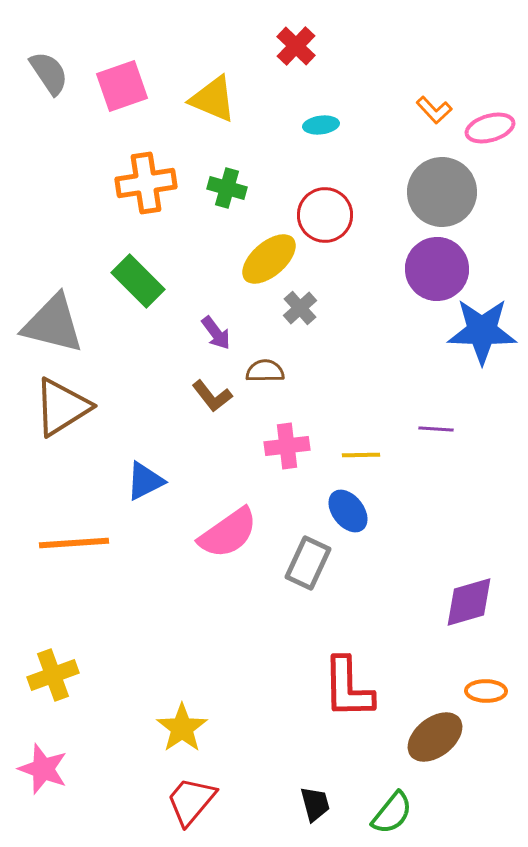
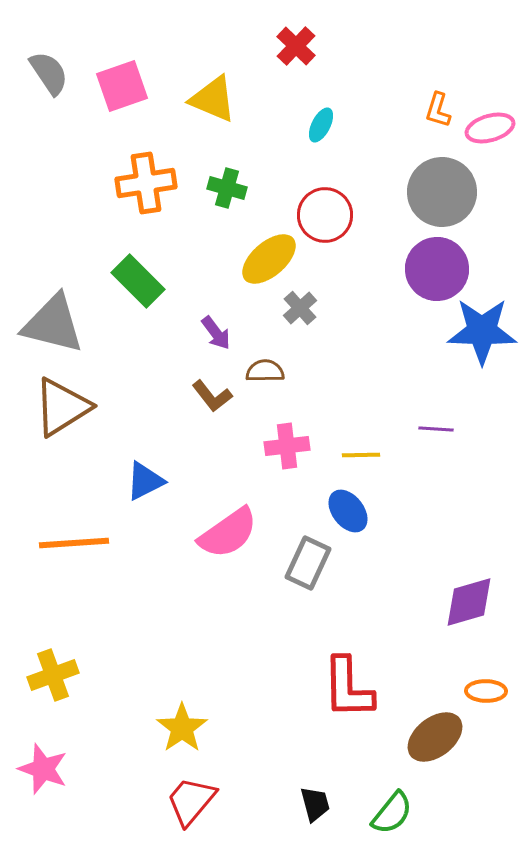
orange L-shape: moved 4 px right; rotated 60 degrees clockwise
cyan ellipse: rotated 56 degrees counterclockwise
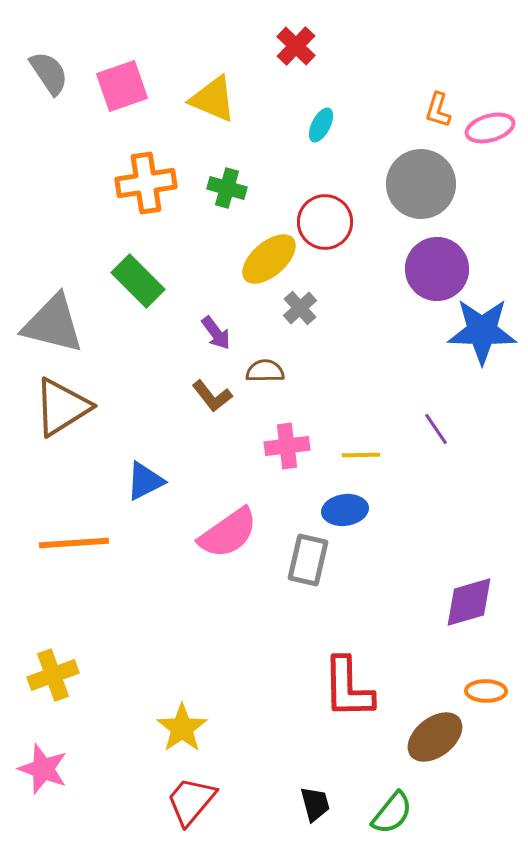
gray circle: moved 21 px left, 8 px up
red circle: moved 7 px down
purple line: rotated 52 degrees clockwise
blue ellipse: moved 3 px left, 1 px up; rotated 60 degrees counterclockwise
gray rectangle: moved 3 px up; rotated 12 degrees counterclockwise
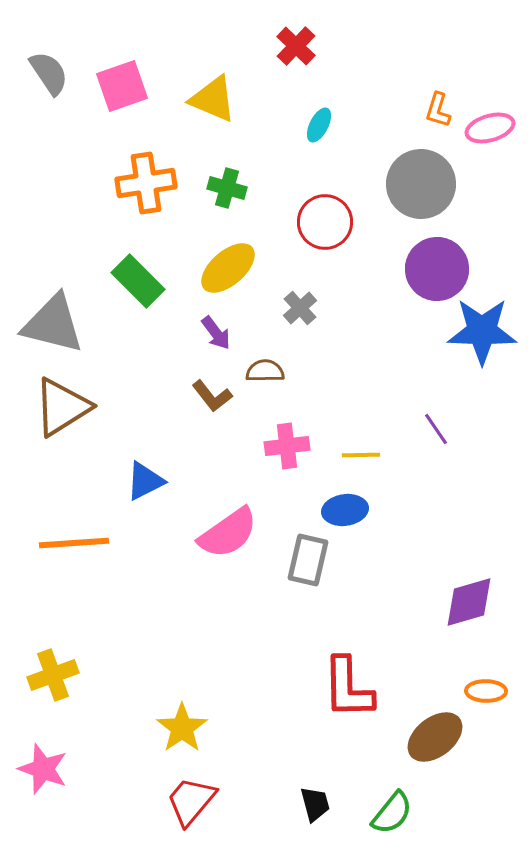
cyan ellipse: moved 2 px left
yellow ellipse: moved 41 px left, 9 px down
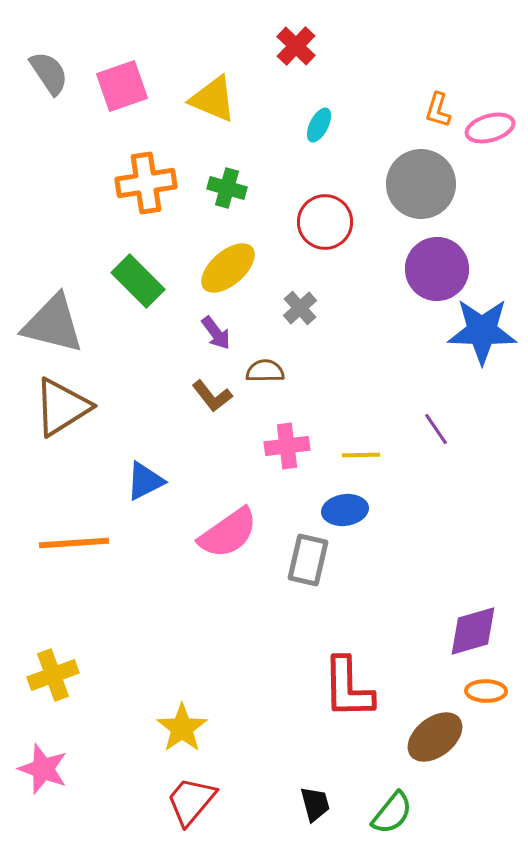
purple diamond: moved 4 px right, 29 px down
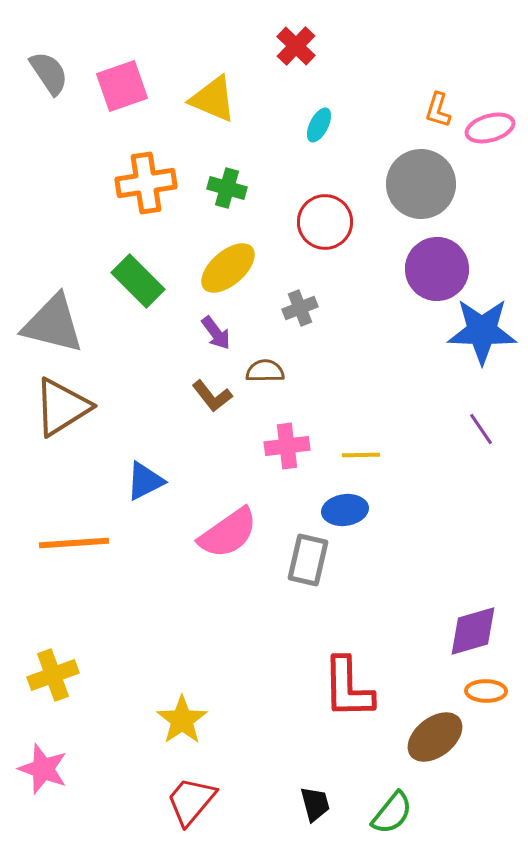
gray cross: rotated 20 degrees clockwise
purple line: moved 45 px right
yellow star: moved 8 px up
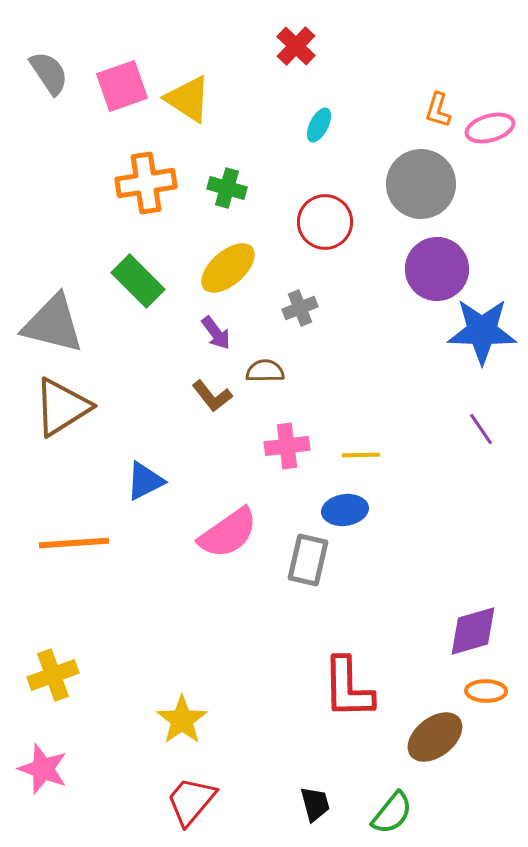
yellow triangle: moved 25 px left; rotated 10 degrees clockwise
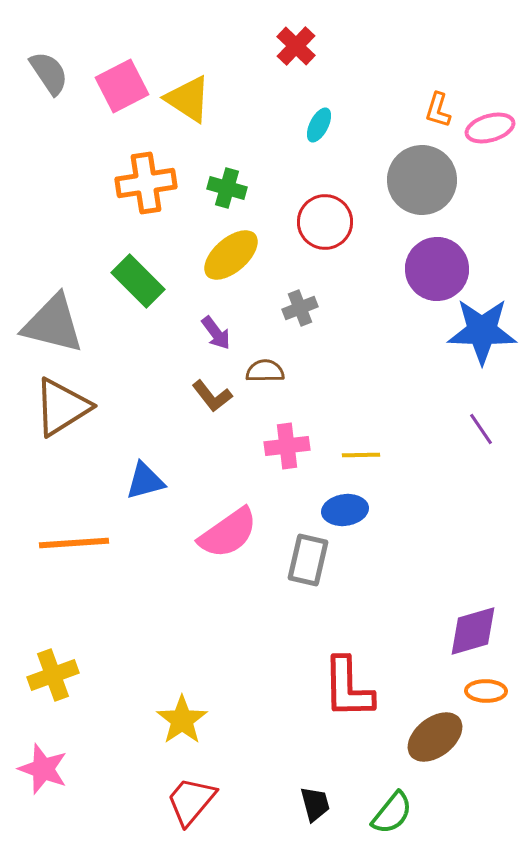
pink square: rotated 8 degrees counterclockwise
gray circle: moved 1 px right, 4 px up
yellow ellipse: moved 3 px right, 13 px up
blue triangle: rotated 12 degrees clockwise
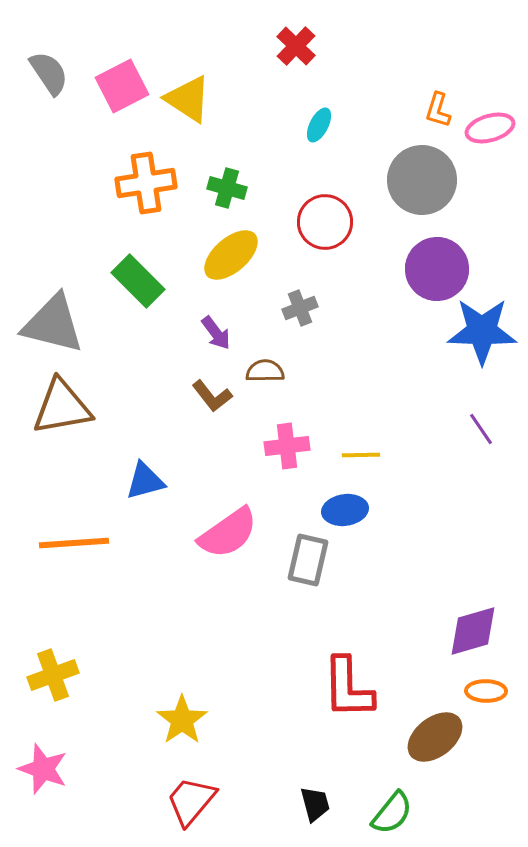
brown triangle: rotated 22 degrees clockwise
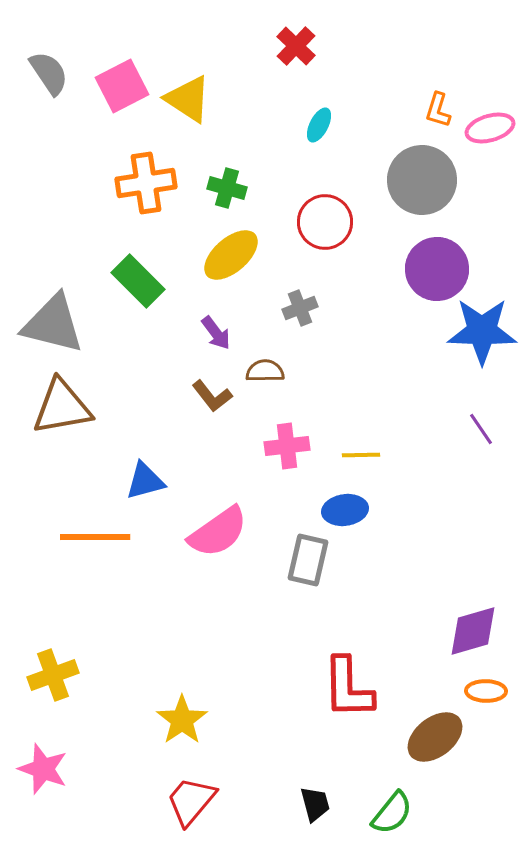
pink semicircle: moved 10 px left, 1 px up
orange line: moved 21 px right, 6 px up; rotated 4 degrees clockwise
